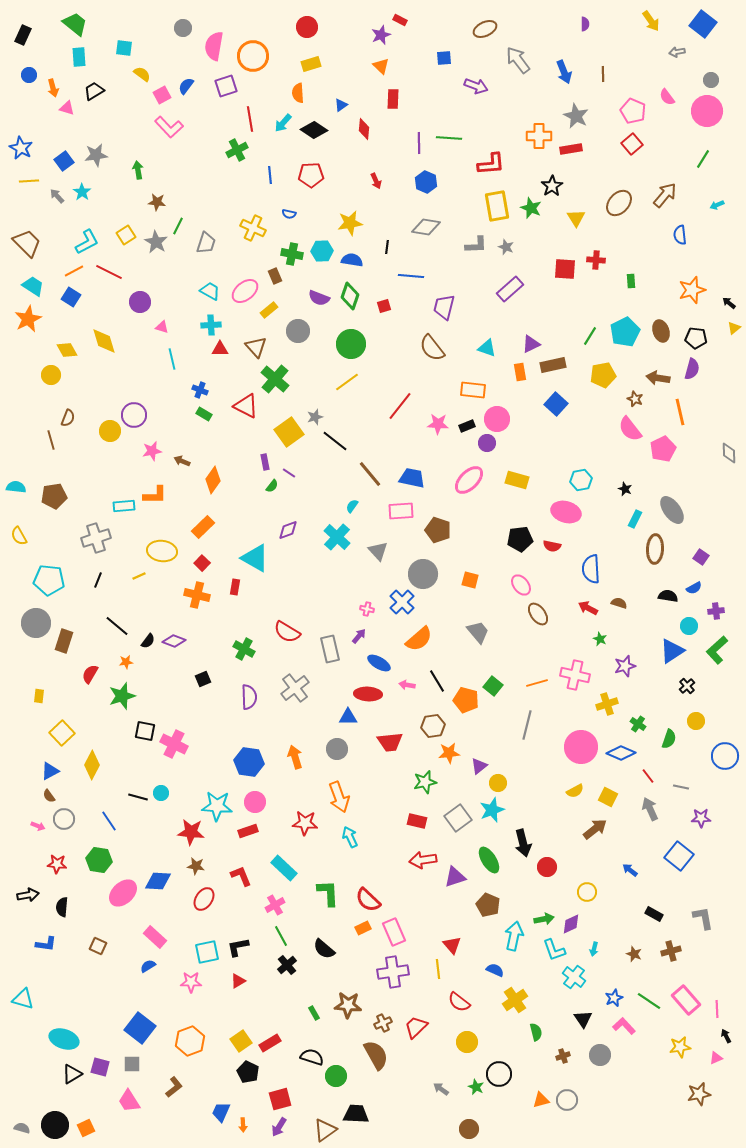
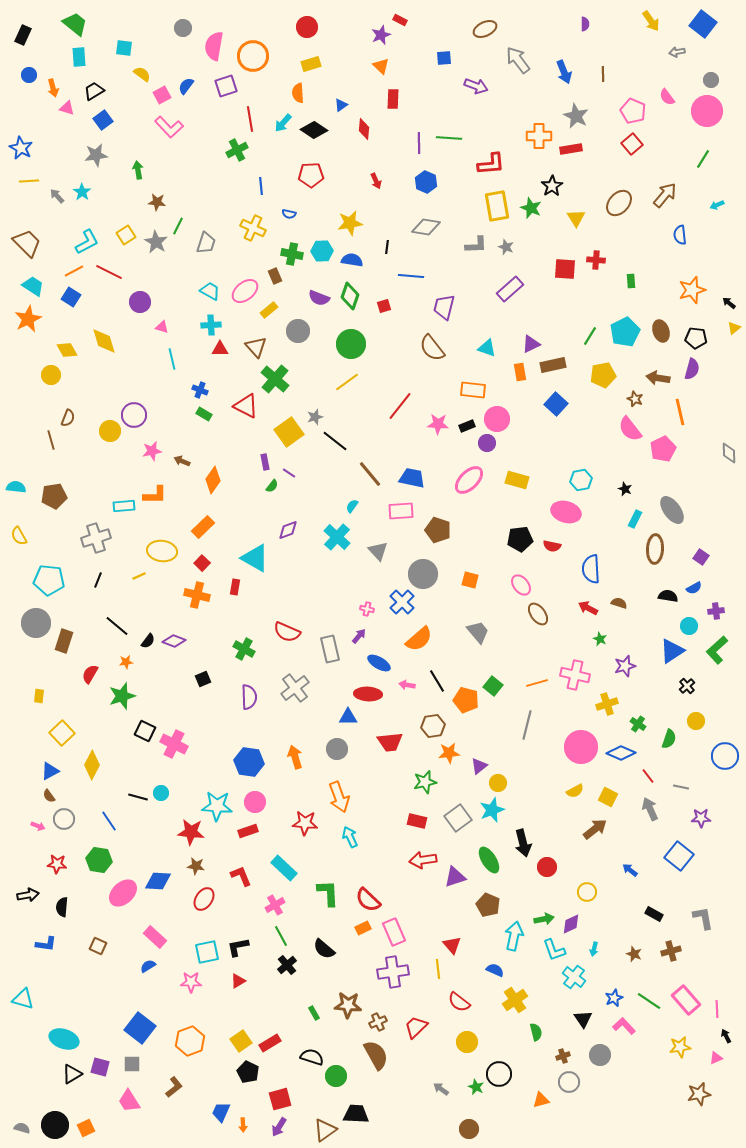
blue square at (64, 161): moved 39 px right, 41 px up
blue line at (270, 175): moved 9 px left, 11 px down
red semicircle at (287, 632): rotated 8 degrees counterclockwise
black square at (145, 731): rotated 15 degrees clockwise
brown cross at (383, 1023): moved 5 px left, 1 px up
gray circle at (567, 1100): moved 2 px right, 18 px up
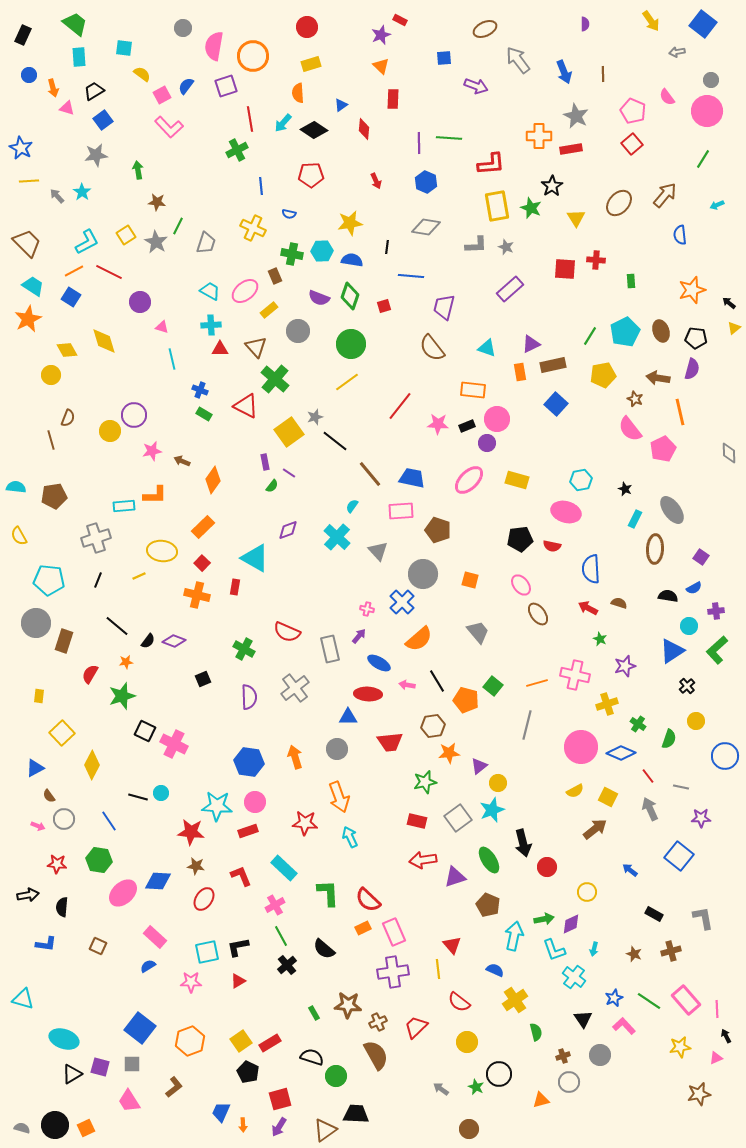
blue triangle at (50, 771): moved 15 px left, 3 px up
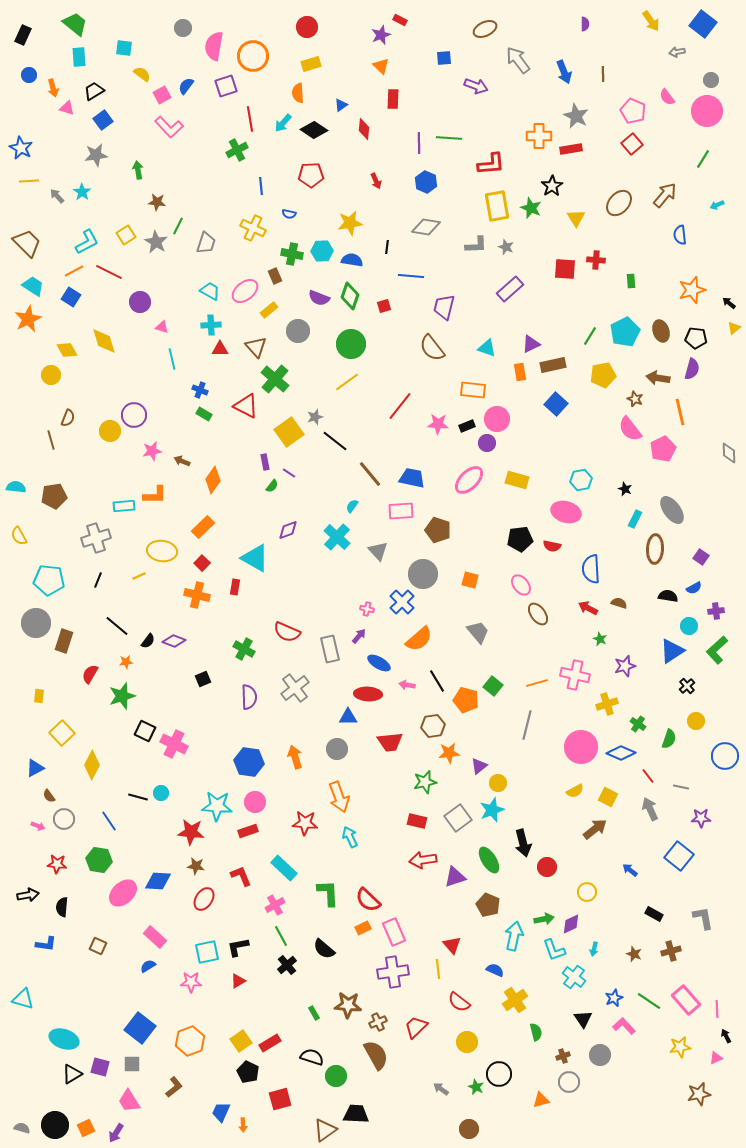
purple arrow at (279, 1127): moved 163 px left, 6 px down
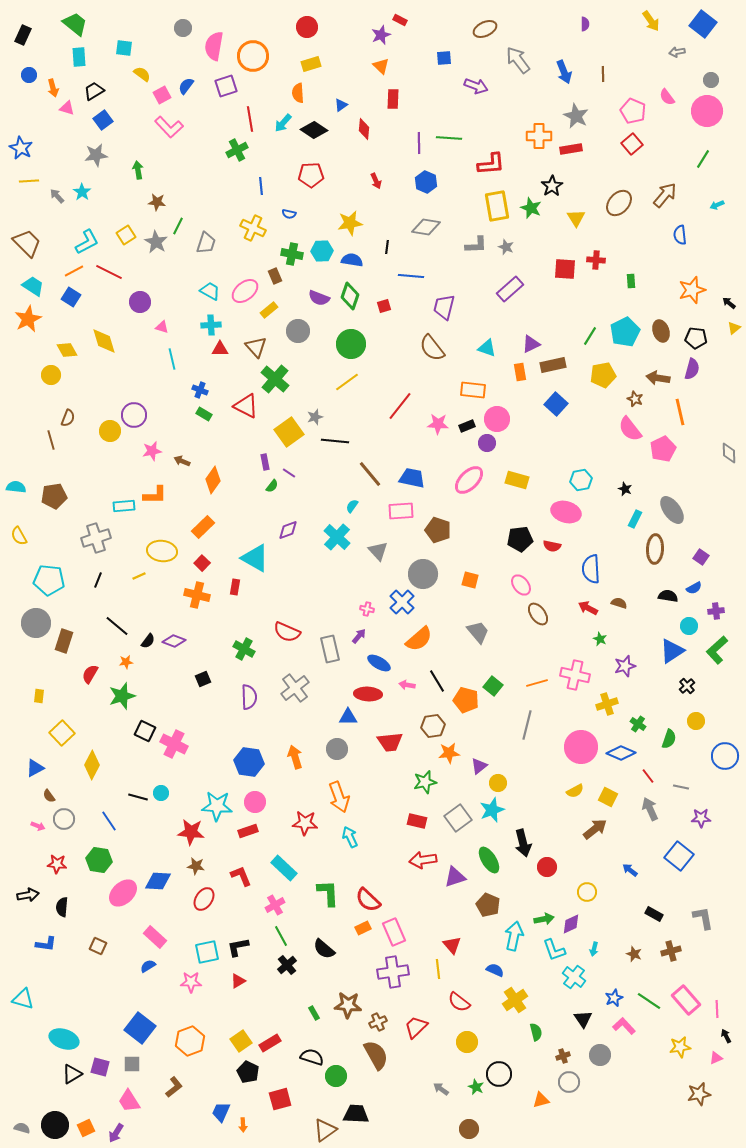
black line at (335, 441): rotated 32 degrees counterclockwise
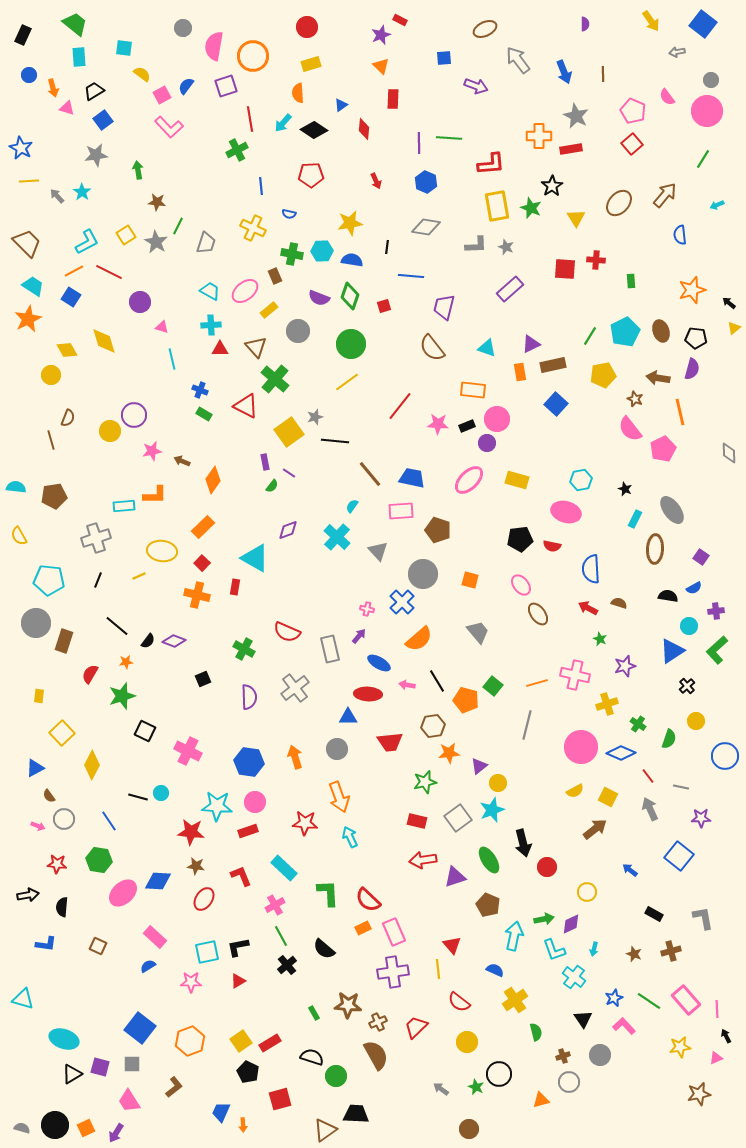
pink cross at (174, 744): moved 14 px right, 7 px down
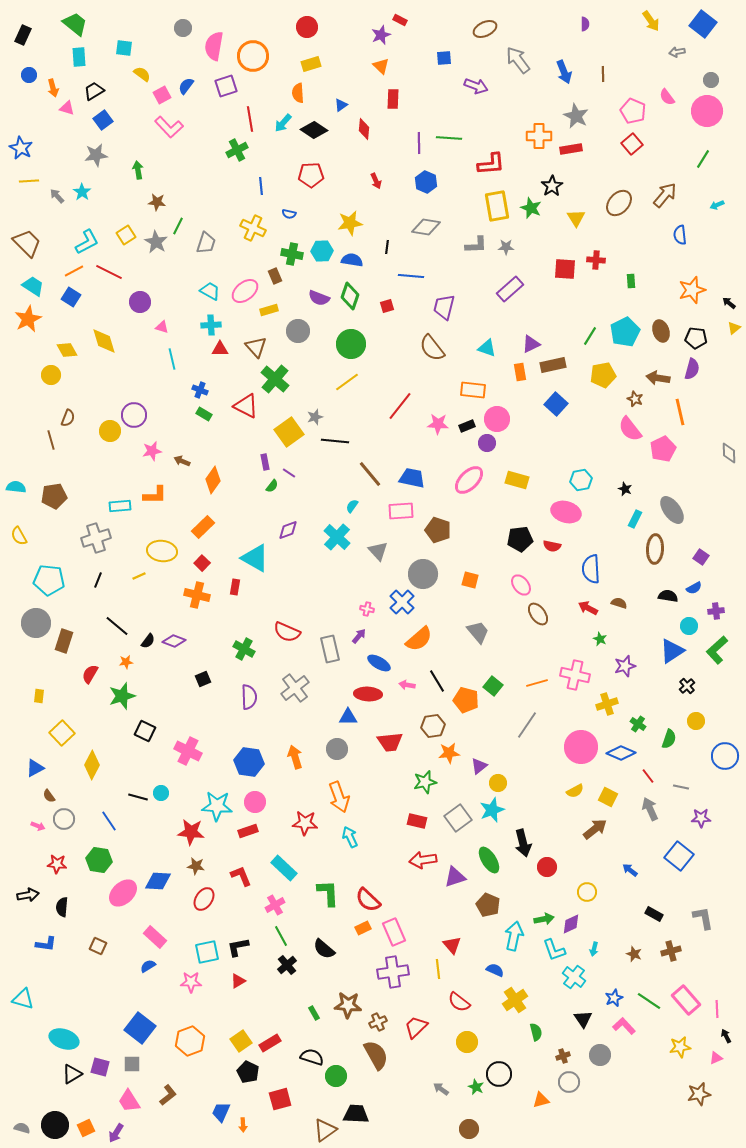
gray star at (506, 247): rotated 21 degrees counterclockwise
red square at (384, 306): moved 3 px right
yellow rectangle at (269, 310): rotated 24 degrees clockwise
cyan rectangle at (124, 506): moved 4 px left
gray line at (527, 725): rotated 20 degrees clockwise
brown L-shape at (174, 1087): moved 6 px left, 8 px down
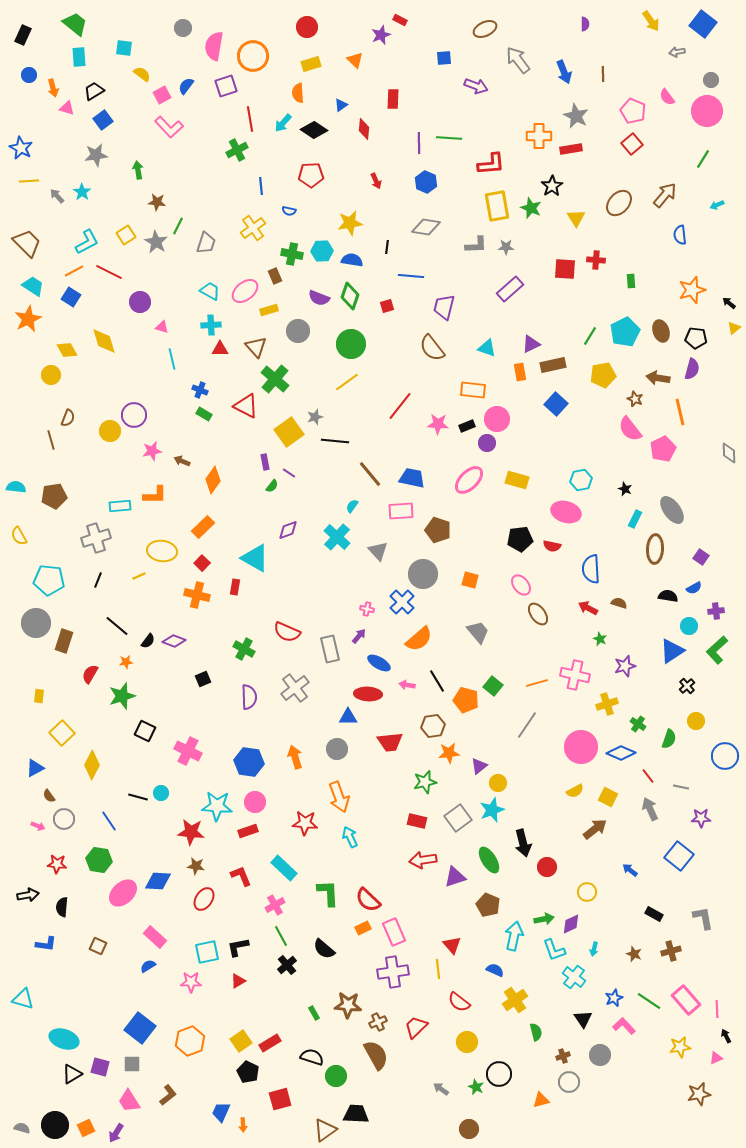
orange triangle at (381, 66): moved 26 px left, 6 px up
blue semicircle at (289, 214): moved 3 px up
yellow cross at (253, 228): rotated 30 degrees clockwise
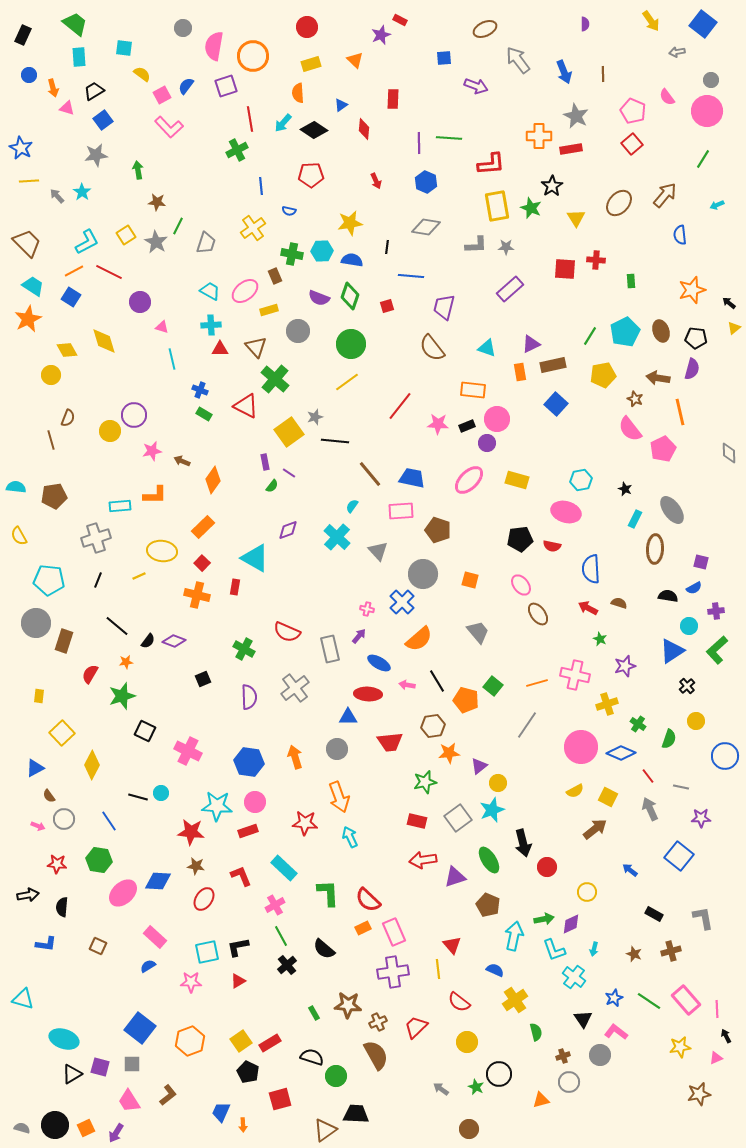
purple square at (701, 557): moved 5 px down; rotated 21 degrees counterclockwise
pink L-shape at (624, 1026): moved 8 px left, 6 px down; rotated 10 degrees counterclockwise
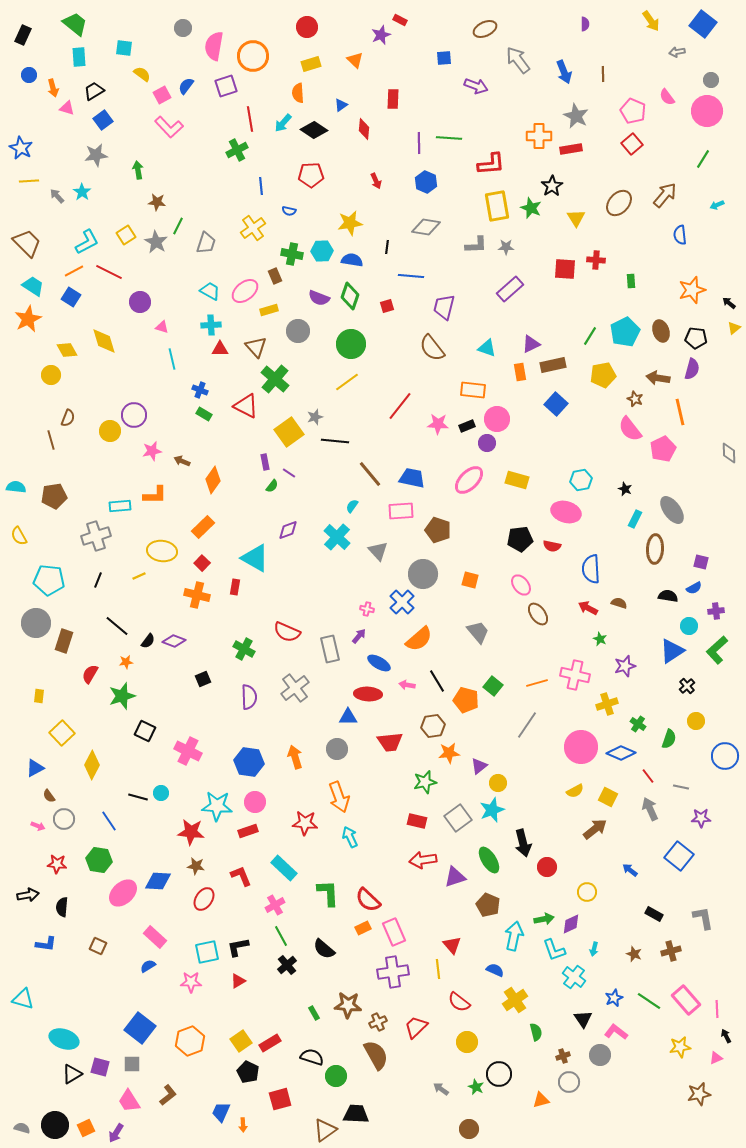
gray cross at (96, 538): moved 2 px up
